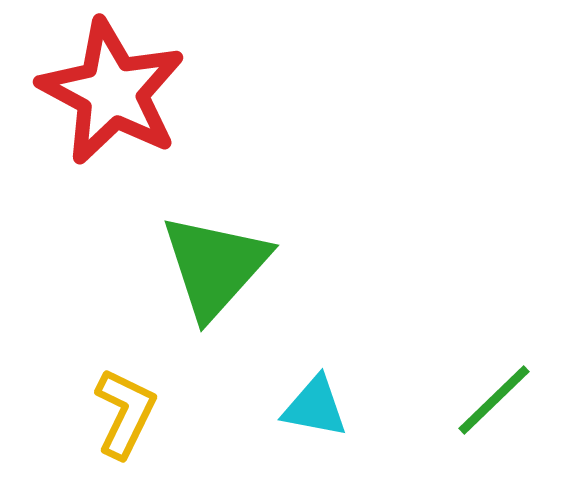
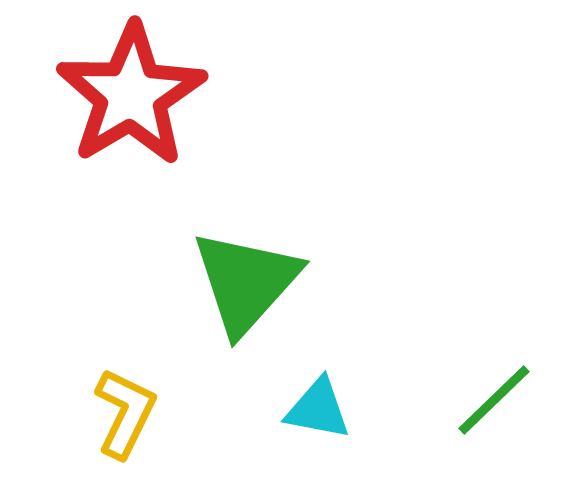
red star: moved 19 px right, 3 px down; rotated 13 degrees clockwise
green triangle: moved 31 px right, 16 px down
cyan triangle: moved 3 px right, 2 px down
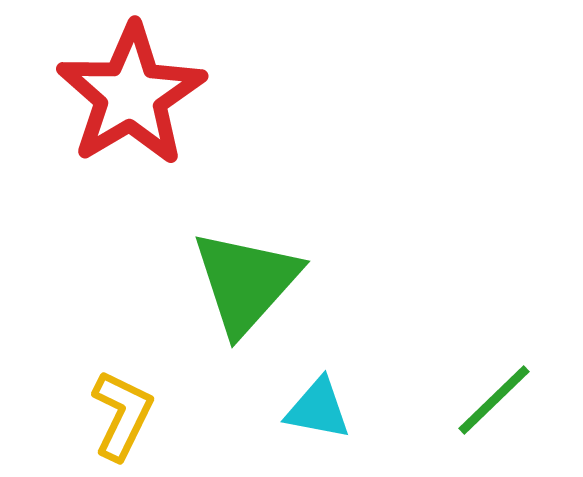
yellow L-shape: moved 3 px left, 2 px down
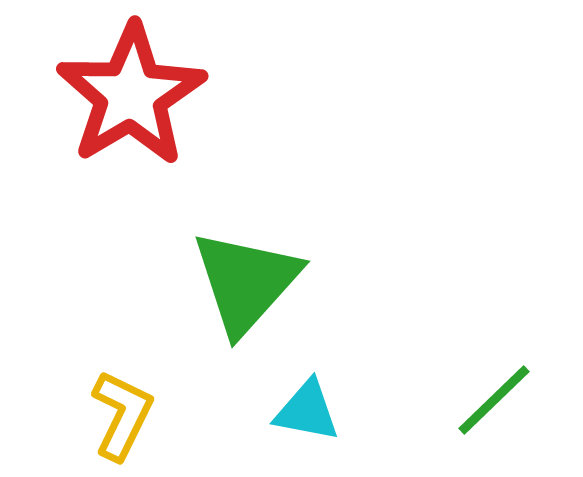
cyan triangle: moved 11 px left, 2 px down
